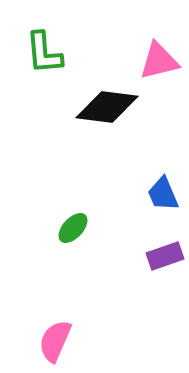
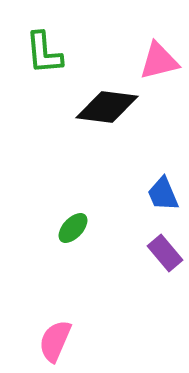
purple rectangle: moved 3 px up; rotated 69 degrees clockwise
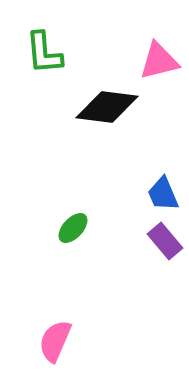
purple rectangle: moved 12 px up
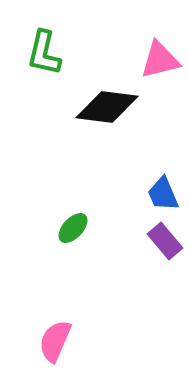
green L-shape: rotated 18 degrees clockwise
pink triangle: moved 1 px right, 1 px up
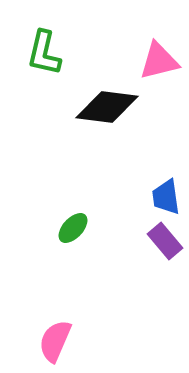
pink triangle: moved 1 px left, 1 px down
blue trapezoid: moved 3 px right, 3 px down; rotated 15 degrees clockwise
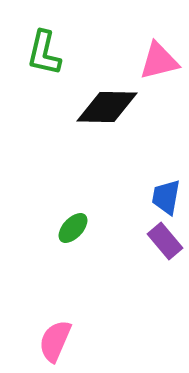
black diamond: rotated 6 degrees counterclockwise
blue trapezoid: rotated 18 degrees clockwise
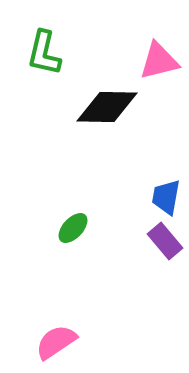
pink semicircle: moved 1 px right, 1 px down; rotated 33 degrees clockwise
